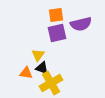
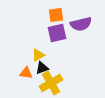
yellow triangle: rotated 24 degrees clockwise
black triangle: rotated 40 degrees counterclockwise
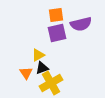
orange triangle: rotated 48 degrees clockwise
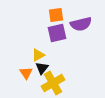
black triangle: rotated 32 degrees counterclockwise
yellow cross: moved 2 px right
